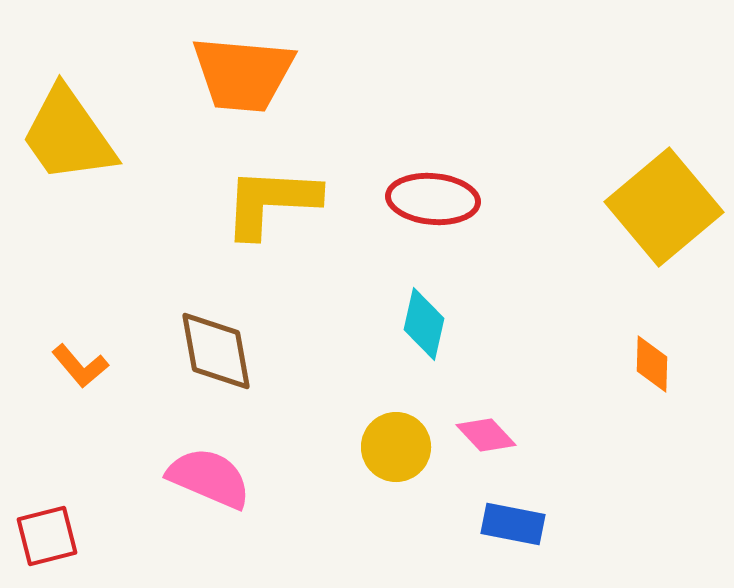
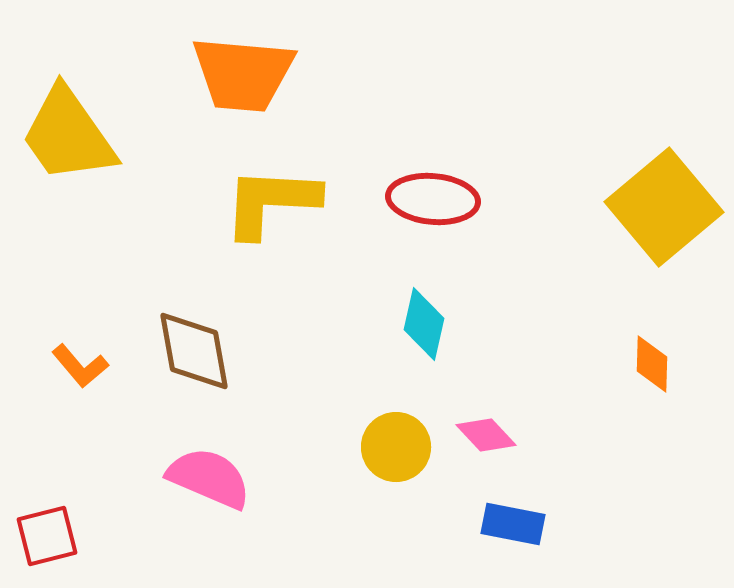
brown diamond: moved 22 px left
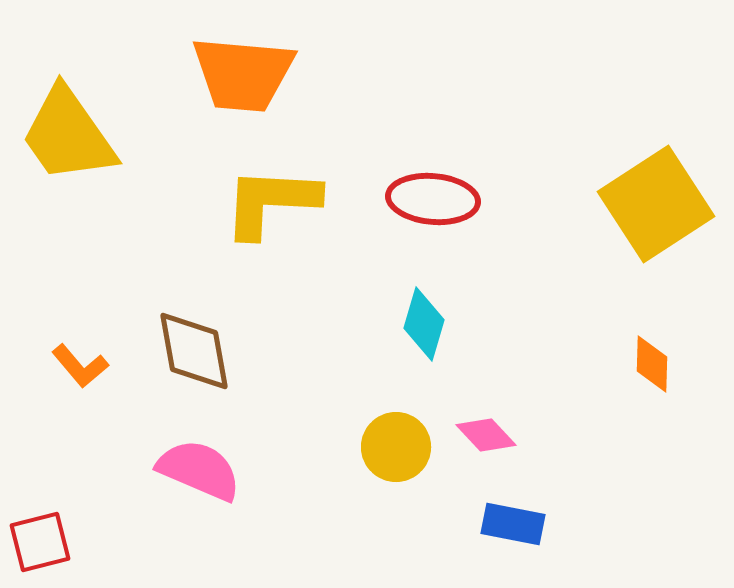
yellow square: moved 8 px left, 3 px up; rotated 7 degrees clockwise
cyan diamond: rotated 4 degrees clockwise
pink semicircle: moved 10 px left, 8 px up
red square: moved 7 px left, 6 px down
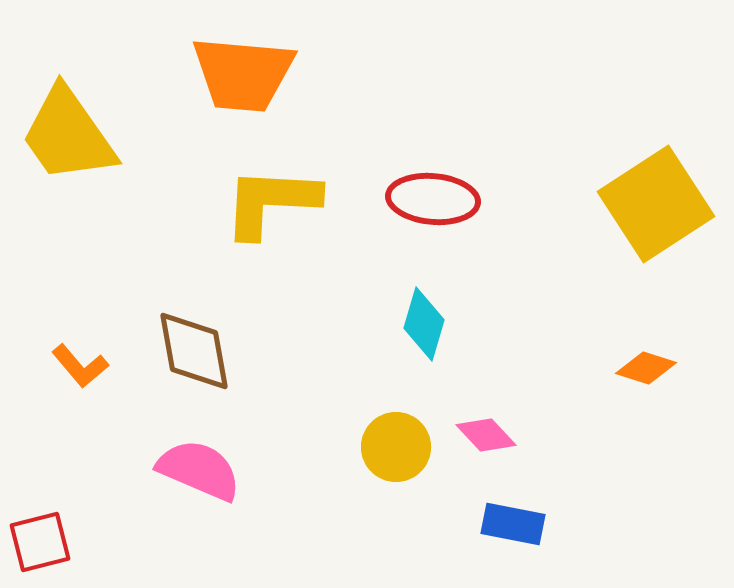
orange diamond: moved 6 px left, 4 px down; rotated 74 degrees counterclockwise
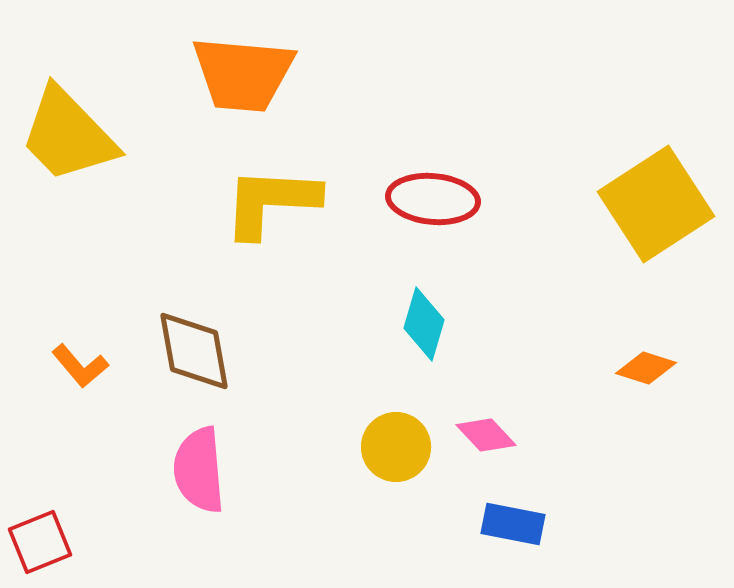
yellow trapezoid: rotated 9 degrees counterclockwise
pink semicircle: rotated 118 degrees counterclockwise
red square: rotated 8 degrees counterclockwise
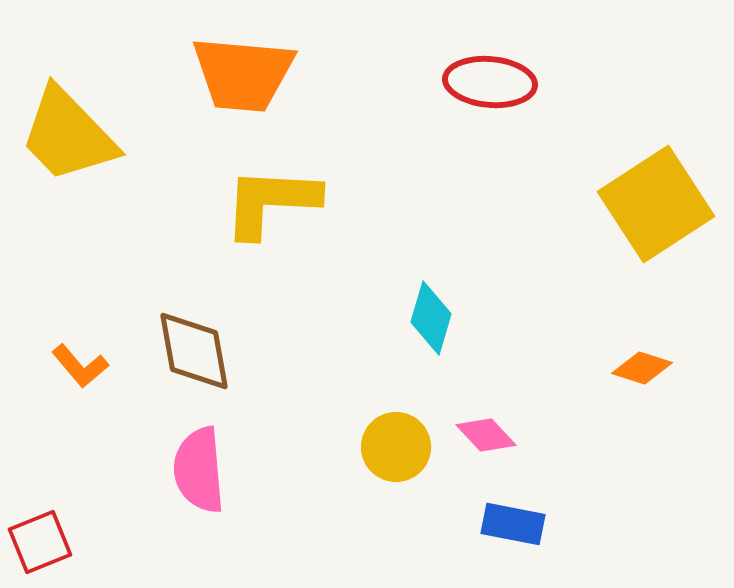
red ellipse: moved 57 px right, 117 px up
cyan diamond: moved 7 px right, 6 px up
orange diamond: moved 4 px left
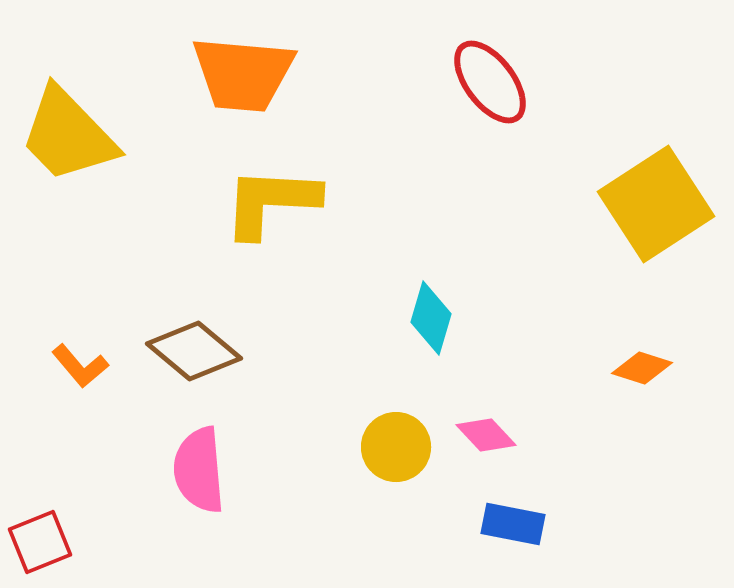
red ellipse: rotated 48 degrees clockwise
brown diamond: rotated 40 degrees counterclockwise
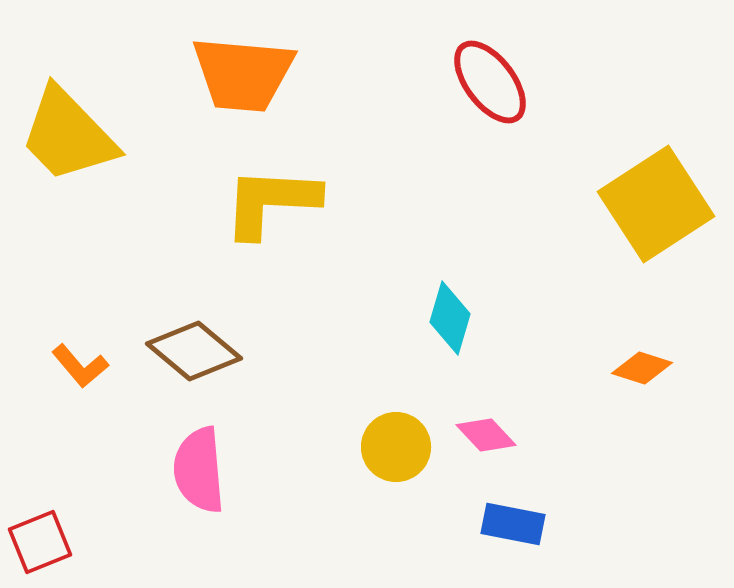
cyan diamond: moved 19 px right
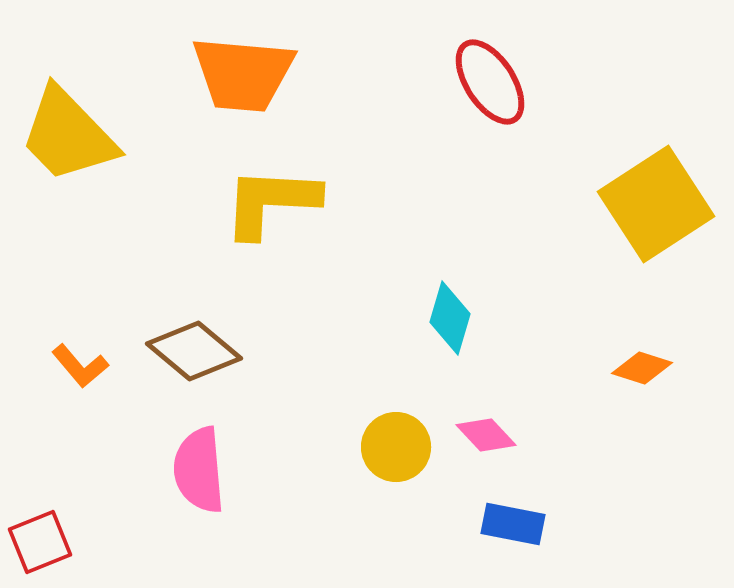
red ellipse: rotated 4 degrees clockwise
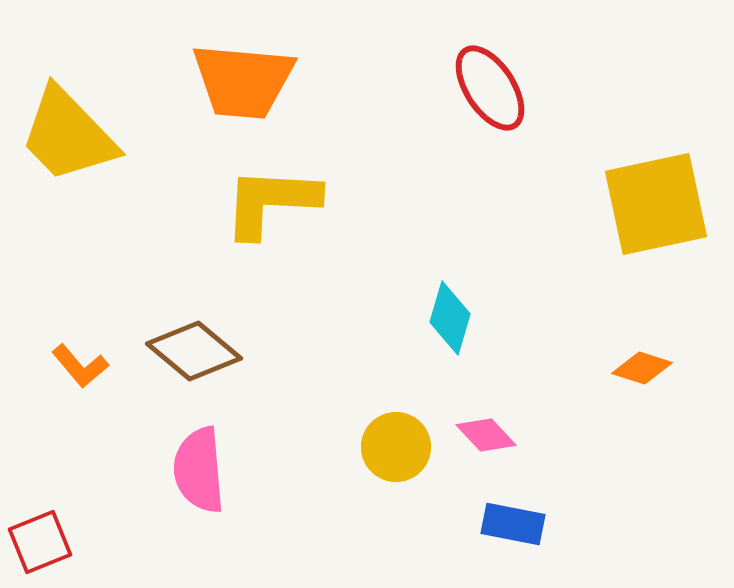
orange trapezoid: moved 7 px down
red ellipse: moved 6 px down
yellow square: rotated 21 degrees clockwise
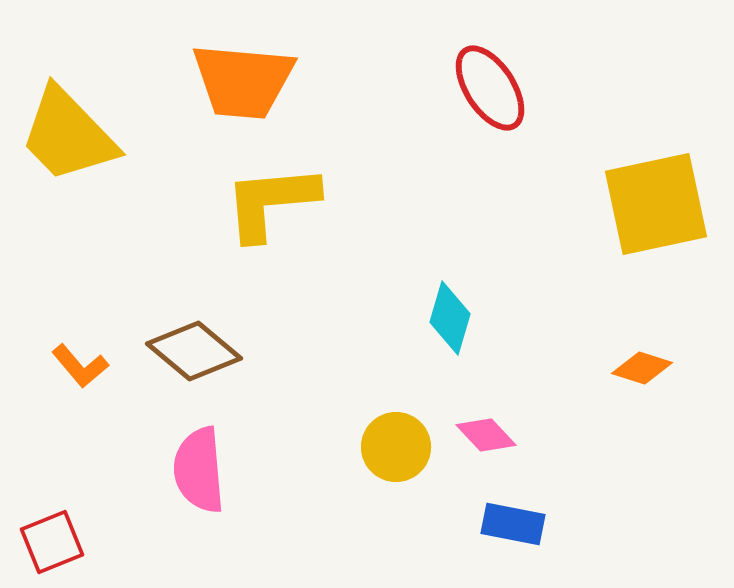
yellow L-shape: rotated 8 degrees counterclockwise
red square: moved 12 px right
